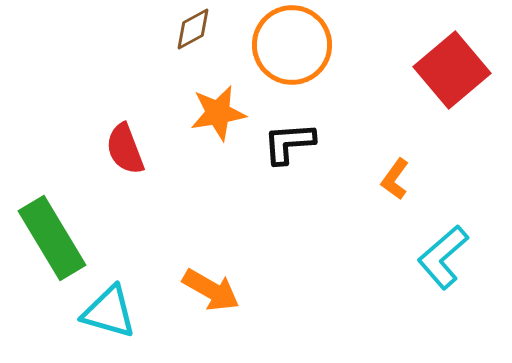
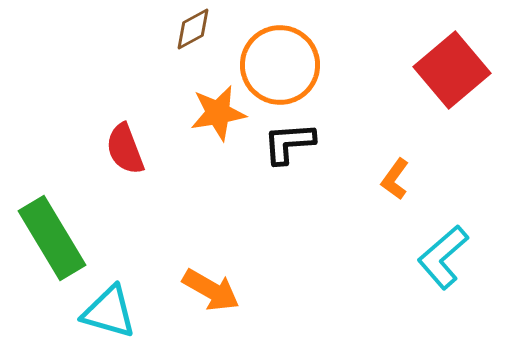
orange circle: moved 12 px left, 20 px down
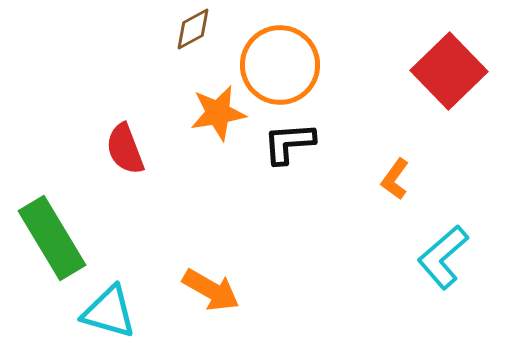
red square: moved 3 px left, 1 px down; rotated 4 degrees counterclockwise
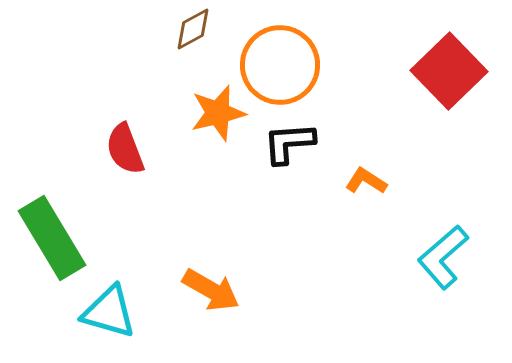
orange star: rotated 4 degrees counterclockwise
orange L-shape: moved 29 px left, 2 px down; rotated 87 degrees clockwise
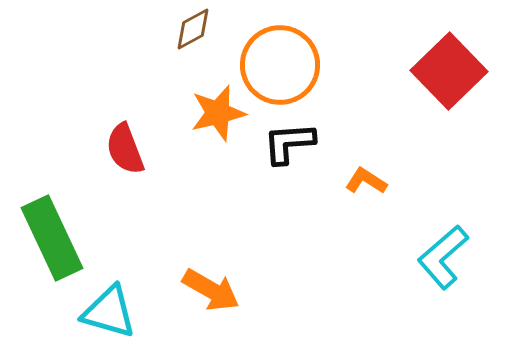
green rectangle: rotated 6 degrees clockwise
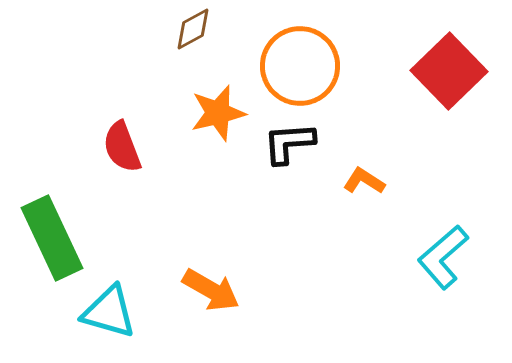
orange circle: moved 20 px right, 1 px down
red semicircle: moved 3 px left, 2 px up
orange L-shape: moved 2 px left
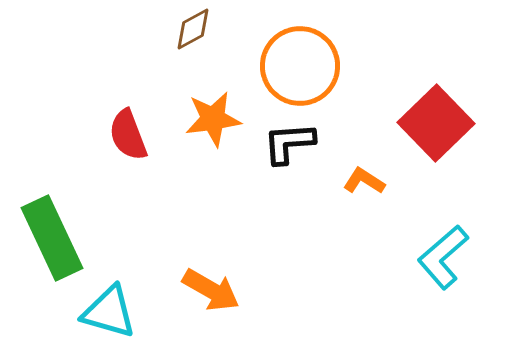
red square: moved 13 px left, 52 px down
orange star: moved 5 px left, 6 px down; rotated 6 degrees clockwise
red semicircle: moved 6 px right, 12 px up
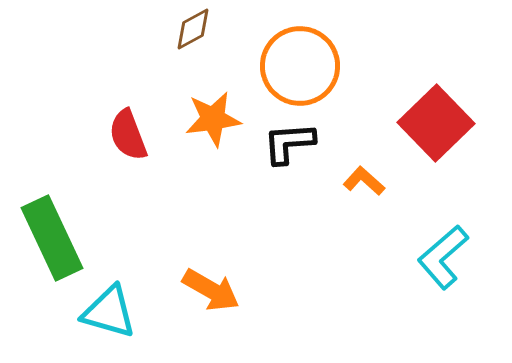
orange L-shape: rotated 9 degrees clockwise
